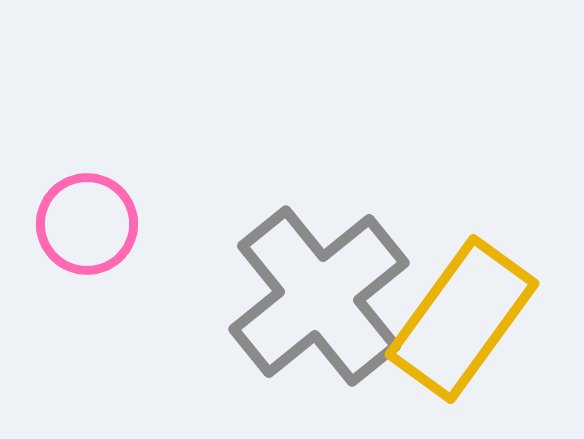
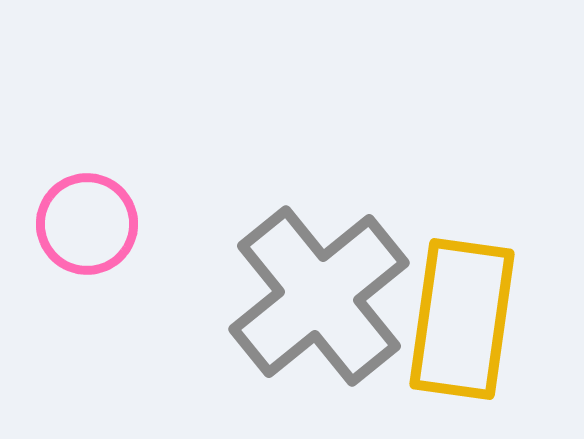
yellow rectangle: rotated 28 degrees counterclockwise
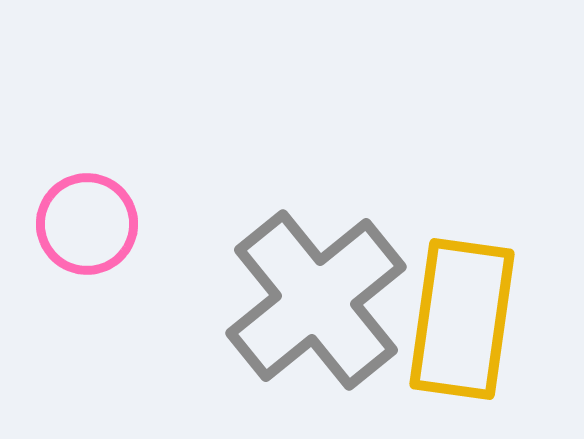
gray cross: moved 3 px left, 4 px down
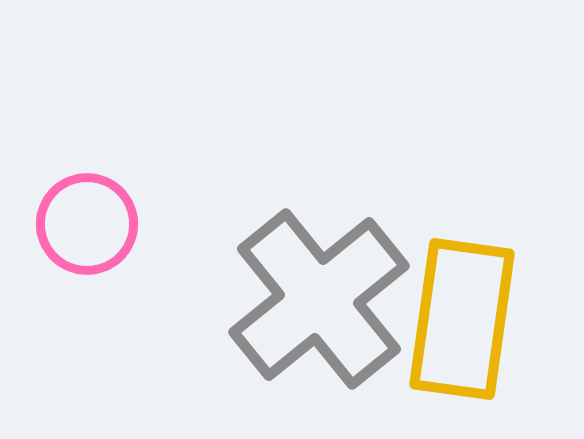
gray cross: moved 3 px right, 1 px up
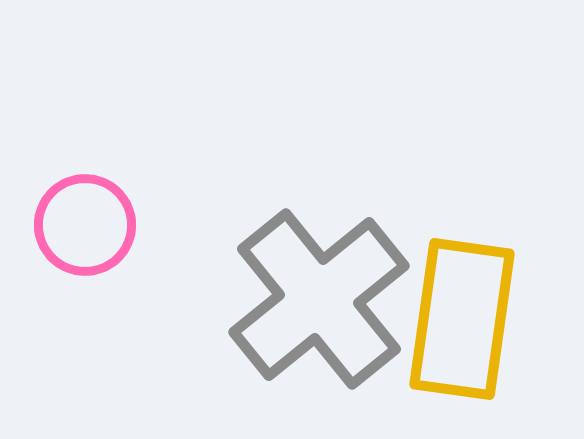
pink circle: moved 2 px left, 1 px down
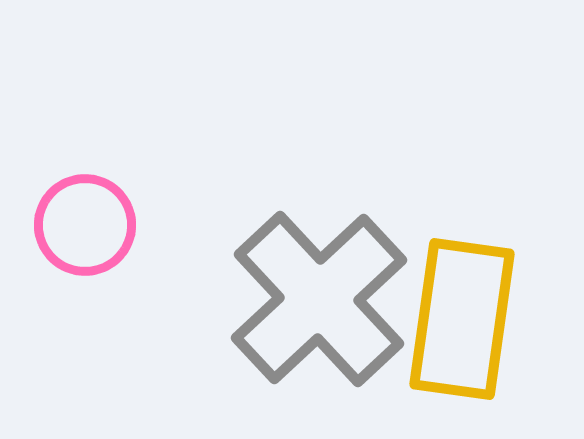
gray cross: rotated 4 degrees counterclockwise
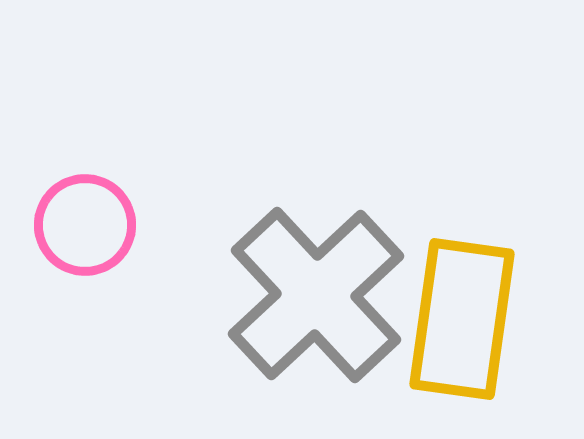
gray cross: moved 3 px left, 4 px up
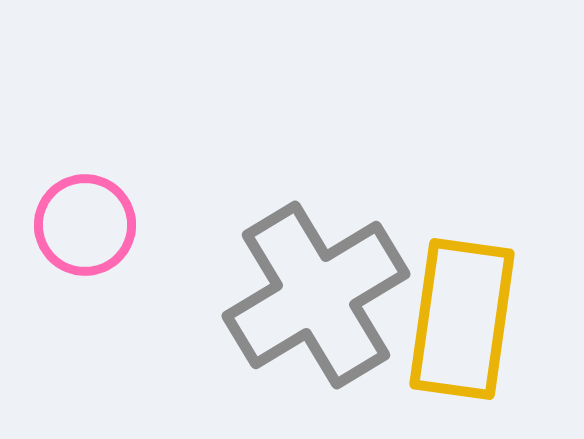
gray cross: rotated 12 degrees clockwise
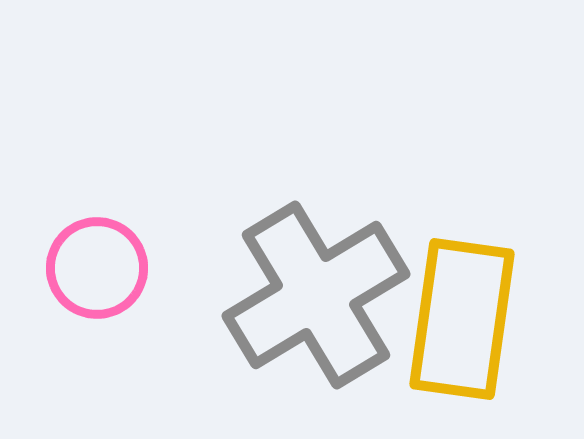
pink circle: moved 12 px right, 43 px down
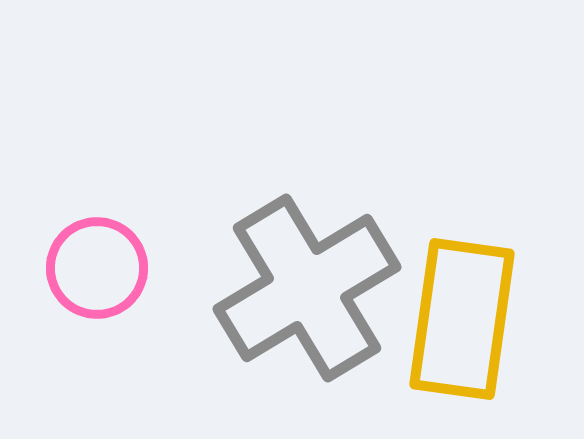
gray cross: moved 9 px left, 7 px up
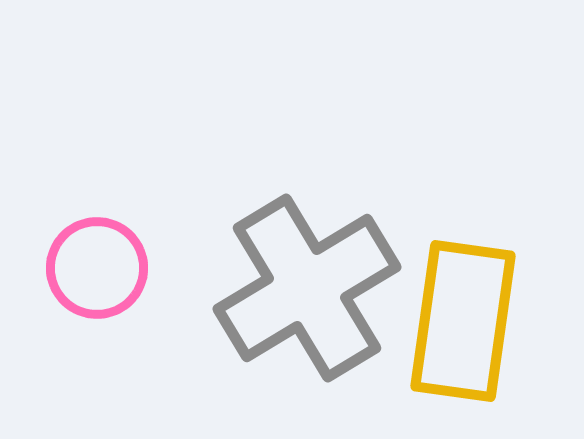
yellow rectangle: moved 1 px right, 2 px down
